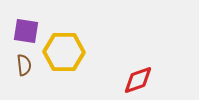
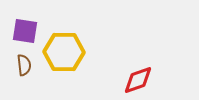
purple square: moved 1 px left
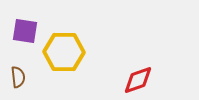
brown semicircle: moved 6 px left, 12 px down
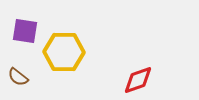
brown semicircle: rotated 135 degrees clockwise
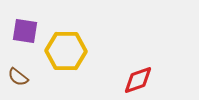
yellow hexagon: moved 2 px right, 1 px up
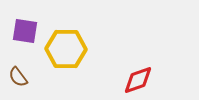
yellow hexagon: moved 2 px up
brown semicircle: rotated 15 degrees clockwise
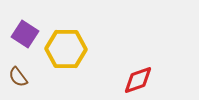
purple square: moved 3 px down; rotated 24 degrees clockwise
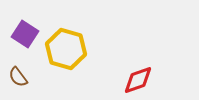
yellow hexagon: rotated 15 degrees clockwise
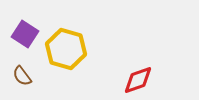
brown semicircle: moved 4 px right, 1 px up
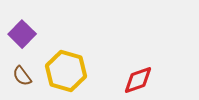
purple square: moved 3 px left; rotated 12 degrees clockwise
yellow hexagon: moved 22 px down
